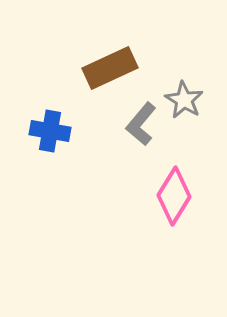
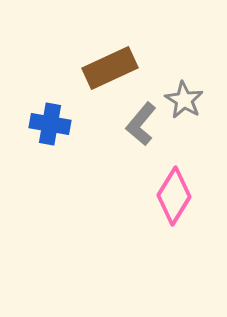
blue cross: moved 7 px up
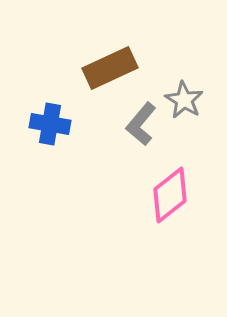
pink diamond: moved 4 px left, 1 px up; rotated 20 degrees clockwise
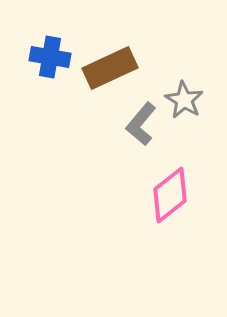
blue cross: moved 67 px up
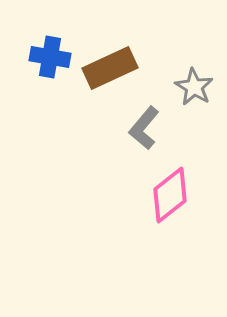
gray star: moved 10 px right, 13 px up
gray L-shape: moved 3 px right, 4 px down
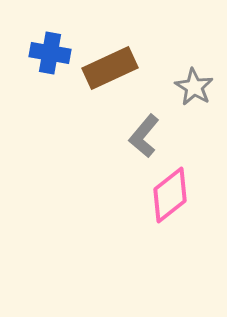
blue cross: moved 4 px up
gray L-shape: moved 8 px down
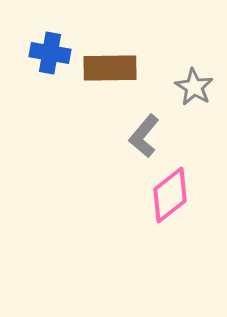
brown rectangle: rotated 24 degrees clockwise
